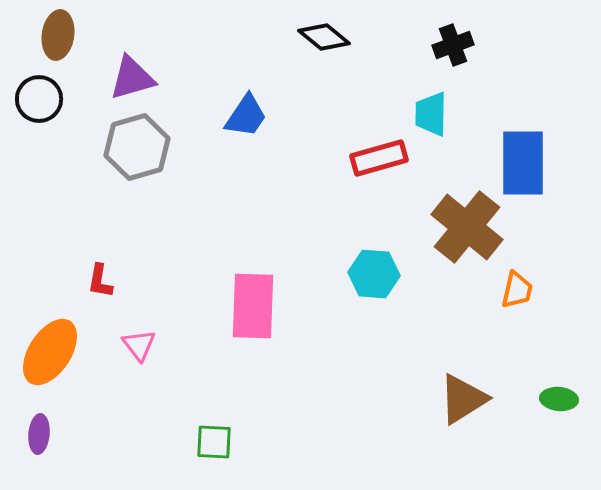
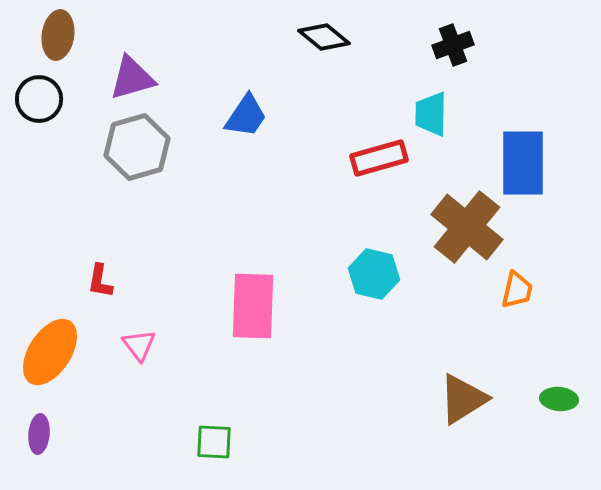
cyan hexagon: rotated 9 degrees clockwise
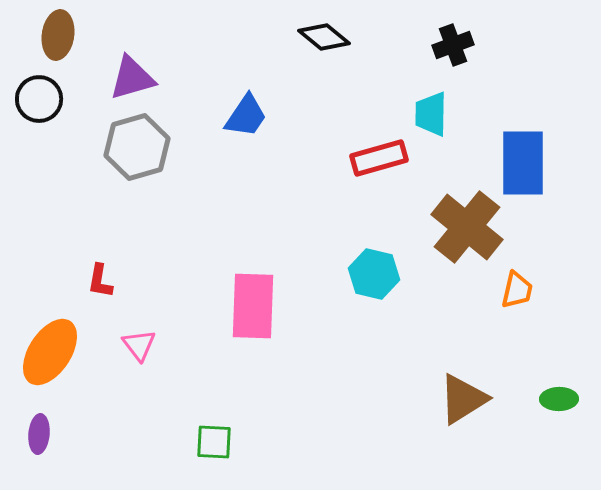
green ellipse: rotated 6 degrees counterclockwise
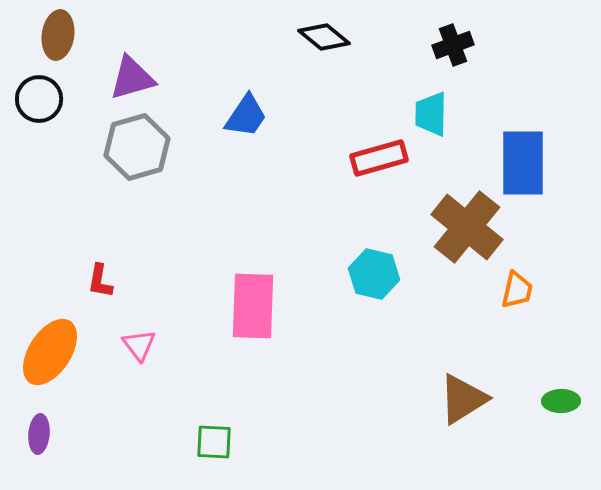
green ellipse: moved 2 px right, 2 px down
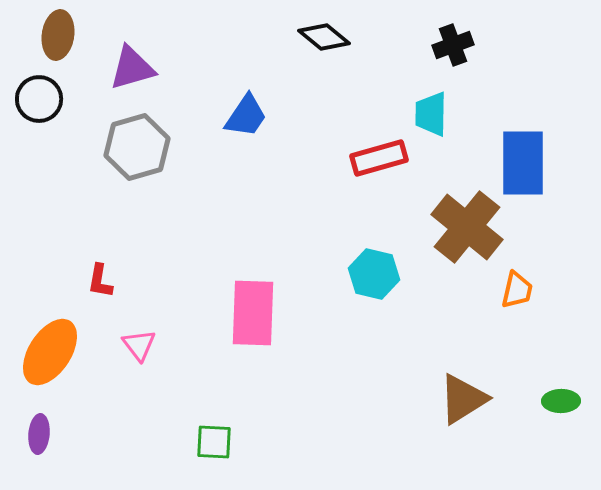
purple triangle: moved 10 px up
pink rectangle: moved 7 px down
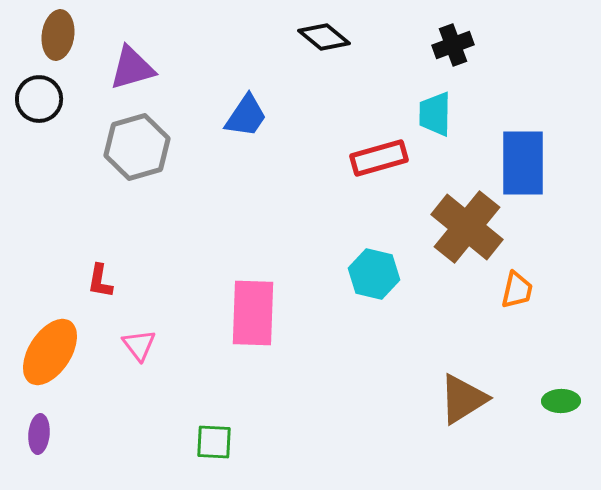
cyan trapezoid: moved 4 px right
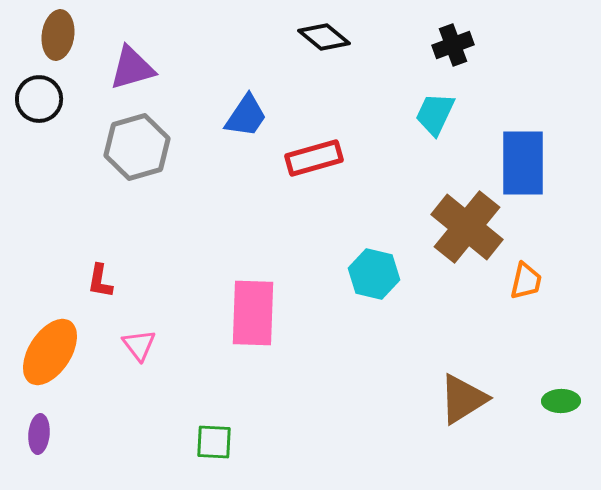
cyan trapezoid: rotated 24 degrees clockwise
red rectangle: moved 65 px left
orange trapezoid: moved 9 px right, 9 px up
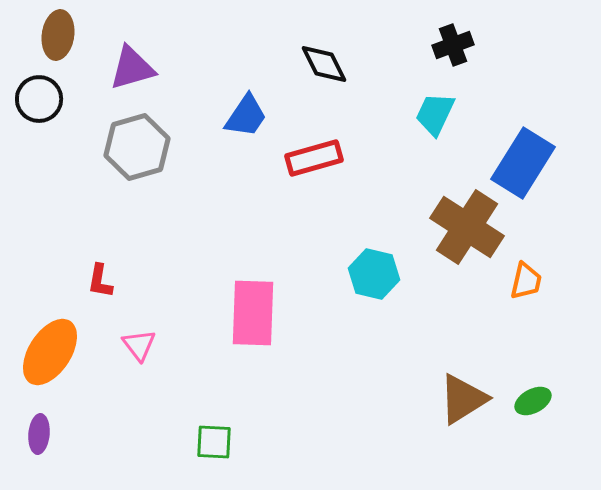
black diamond: moved 27 px down; rotated 24 degrees clockwise
blue rectangle: rotated 32 degrees clockwise
brown cross: rotated 6 degrees counterclockwise
green ellipse: moved 28 px left; rotated 27 degrees counterclockwise
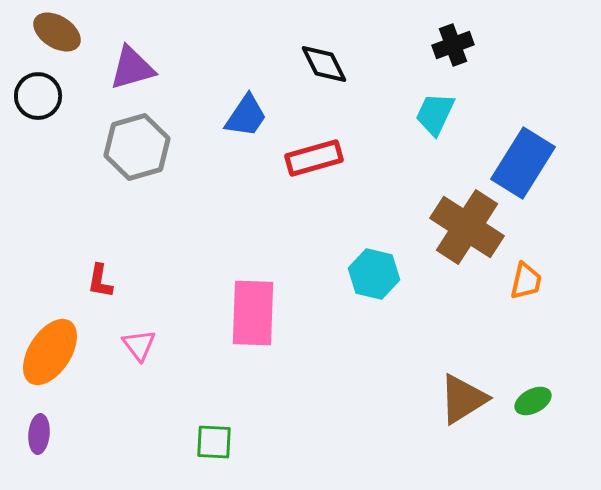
brown ellipse: moved 1 px left, 3 px up; rotated 66 degrees counterclockwise
black circle: moved 1 px left, 3 px up
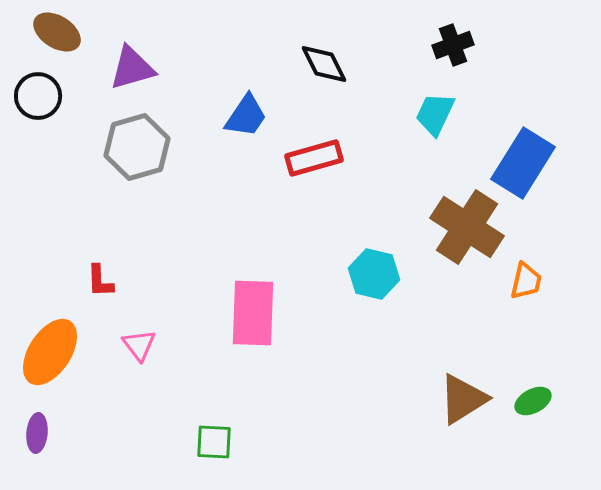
red L-shape: rotated 12 degrees counterclockwise
purple ellipse: moved 2 px left, 1 px up
